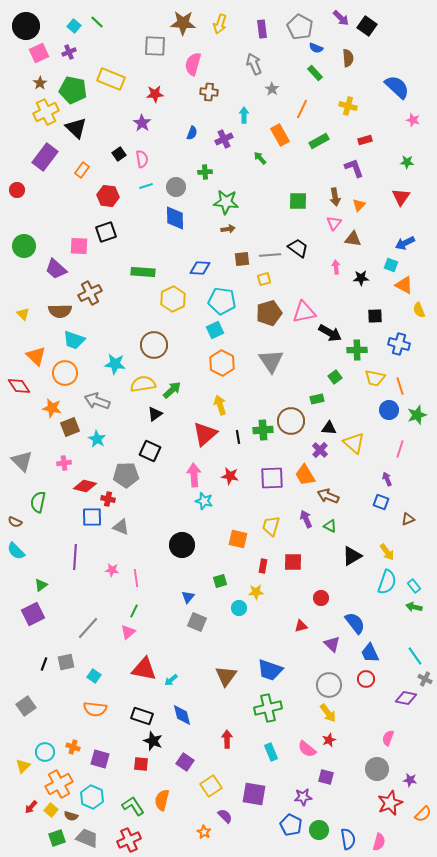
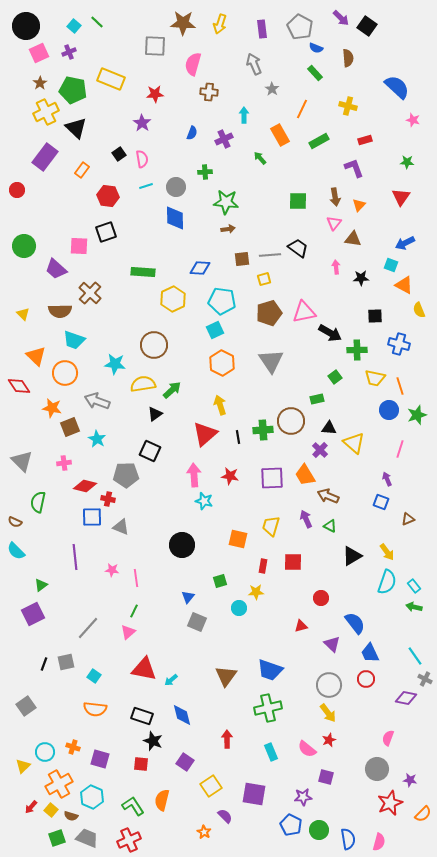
brown cross at (90, 293): rotated 20 degrees counterclockwise
purple line at (75, 557): rotated 10 degrees counterclockwise
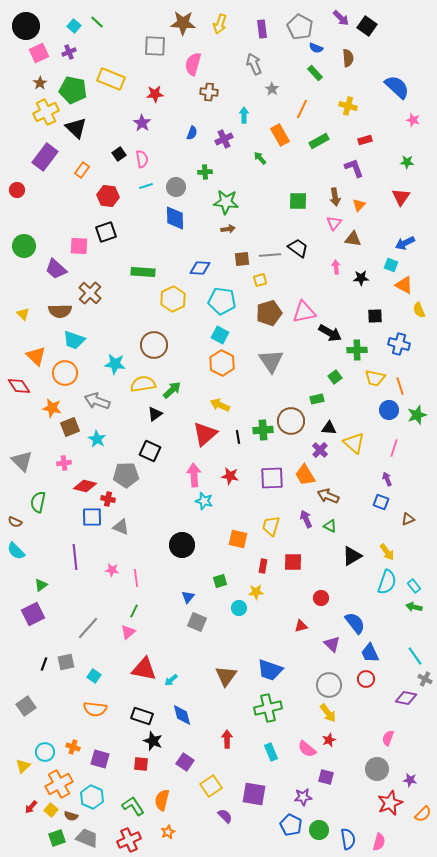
yellow square at (264, 279): moved 4 px left, 1 px down
cyan square at (215, 330): moved 5 px right, 5 px down; rotated 36 degrees counterclockwise
yellow arrow at (220, 405): rotated 48 degrees counterclockwise
pink line at (400, 449): moved 6 px left, 1 px up
orange star at (204, 832): moved 36 px left; rotated 16 degrees clockwise
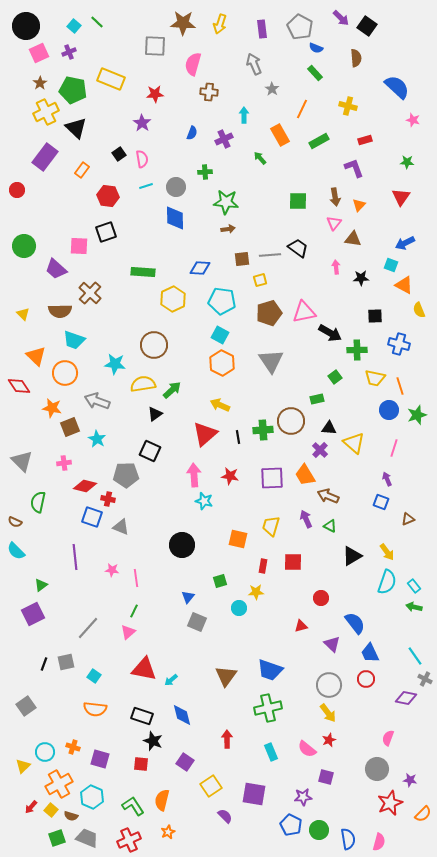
brown semicircle at (348, 58): moved 8 px right
blue square at (92, 517): rotated 20 degrees clockwise
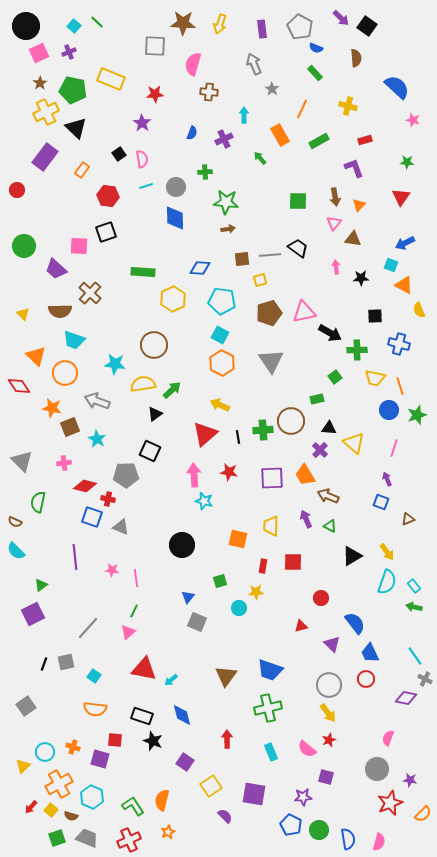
red star at (230, 476): moved 1 px left, 4 px up
yellow trapezoid at (271, 526): rotated 15 degrees counterclockwise
red square at (141, 764): moved 26 px left, 24 px up
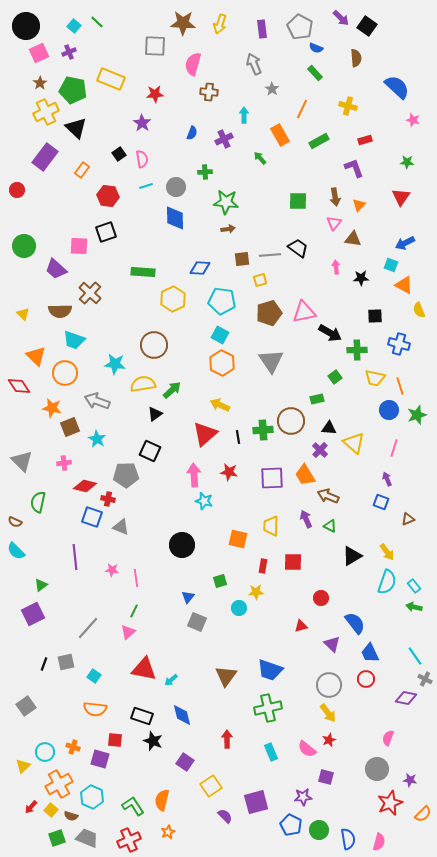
purple square at (254, 794): moved 2 px right, 8 px down; rotated 25 degrees counterclockwise
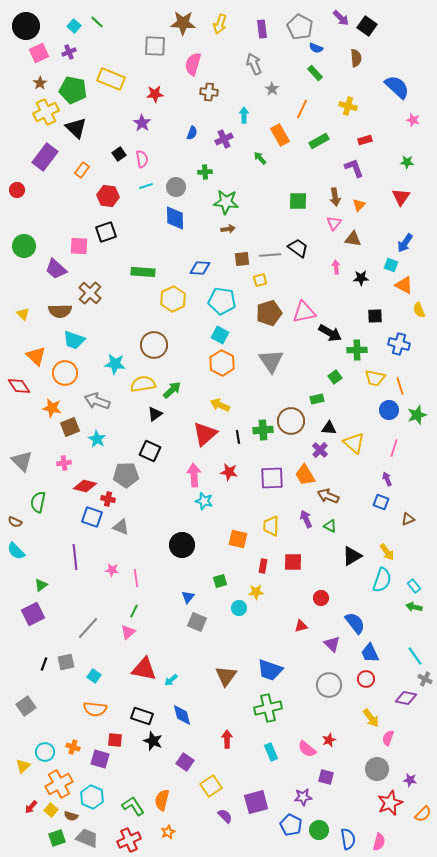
blue arrow at (405, 243): rotated 30 degrees counterclockwise
cyan semicircle at (387, 582): moved 5 px left, 2 px up
yellow arrow at (328, 713): moved 43 px right, 5 px down
